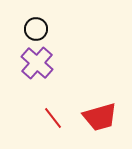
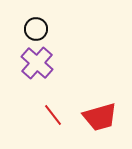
red line: moved 3 px up
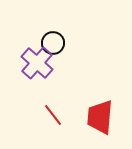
black circle: moved 17 px right, 14 px down
red trapezoid: rotated 111 degrees clockwise
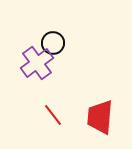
purple cross: rotated 12 degrees clockwise
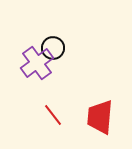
black circle: moved 5 px down
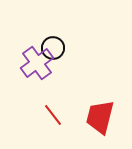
red trapezoid: rotated 9 degrees clockwise
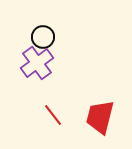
black circle: moved 10 px left, 11 px up
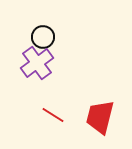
red line: rotated 20 degrees counterclockwise
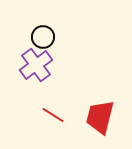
purple cross: moved 1 px left, 2 px down
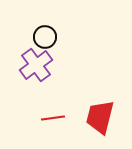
black circle: moved 2 px right
red line: moved 3 px down; rotated 40 degrees counterclockwise
